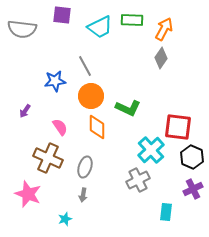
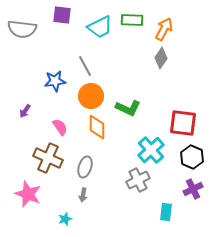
red square: moved 5 px right, 4 px up
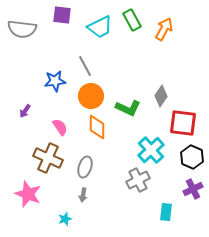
green rectangle: rotated 60 degrees clockwise
gray diamond: moved 38 px down
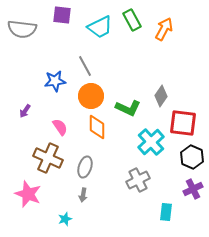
cyan cross: moved 8 px up
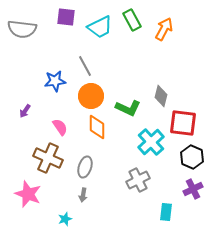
purple square: moved 4 px right, 2 px down
gray diamond: rotated 20 degrees counterclockwise
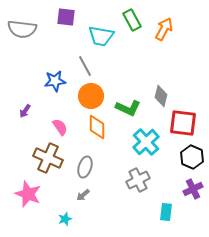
cyan trapezoid: moved 1 px right, 9 px down; rotated 36 degrees clockwise
cyan cross: moved 5 px left
gray arrow: rotated 40 degrees clockwise
